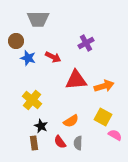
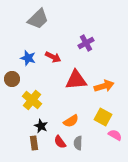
gray trapezoid: rotated 45 degrees counterclockwise
brown circle: moved 4 px left, 38 px down
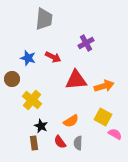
gray trapezoid: moved 6 px right; rotated 40 degrees counterclockwise
pink semicircle: moved 1 px up
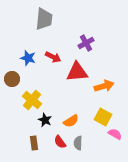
red triangle: moved 1 px right, 8 px up
black star: moved 4 px right, 6 px up
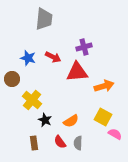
purple cross: moved 2 px left, 4 px down; rotated 14 degrees clockwise
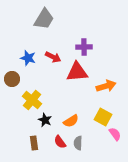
gray trapezoid: rotated 25 degrees clockwise
purple cross: rotated 14 degrees clockwise
orange arrow: moved 2 px right
pink semicircle: rotated 24 degrees clockwise
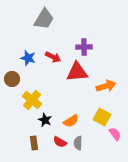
yellow square: moved 1 px left
red semicircle: rotated 24 degrees counterclockwise
